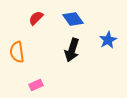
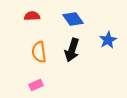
red semicircle: moved 4 px left, 2 px up; rotated 42 degrees clockwise
orange semicircle: moved 22 px right
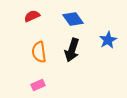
red semicircle: rotated 21 degrees counterclockwise
pink rectangle: moved 2 px right
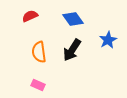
red semicircle: moved 2 px left
black arrow: rotated 15 degrees clockwise
pink rectangle: rotated 48 degrees clockwise
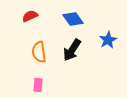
pink rectangle: rotated 72 degrees clockwise
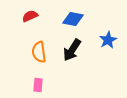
blue diamond: rotated 45 degrees counterclockwise
